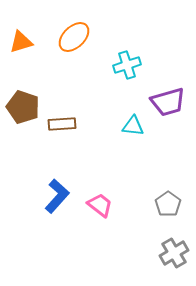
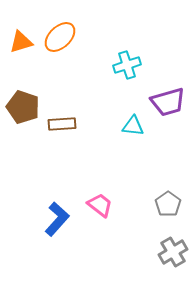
orange ellipse: moved 14 px left
blue L-shape: moved 23 px down
gray cross: moved 1 px left, 1 px up
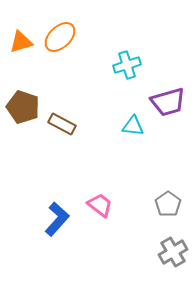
brown rectangle: rotated 32 degrees clockwise
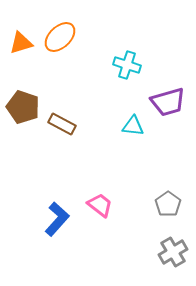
orange triangle: moved 1 px down
cyan cross: rotated 36 degrees clockwise
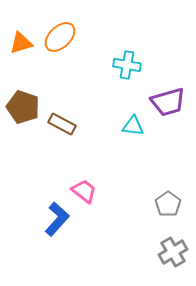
cyan cross: rotated 8 degrees counterclockwise
pink trapezoid: moved 16 px left, 14 px up
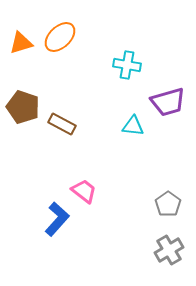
gray cross: moved 4 px left, 2 px up
